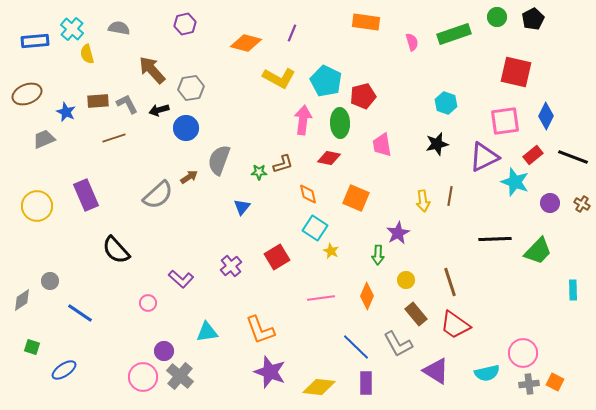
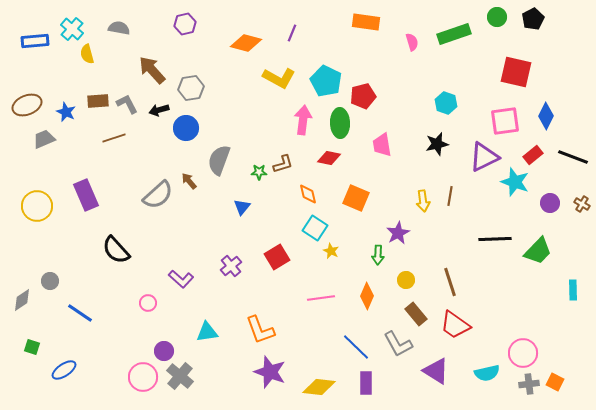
brown ellipse at (27, 94): moved 11 px down
brown arrow at (189, 177): moved 4 px down; rotated 96 degrees counterclockwise
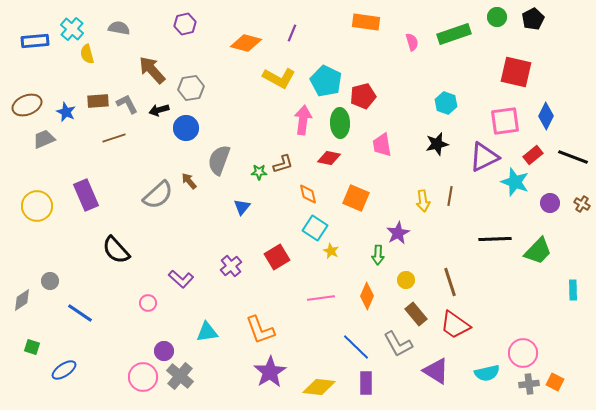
purple star at (270, 372): rotated 20 degrees clockwise
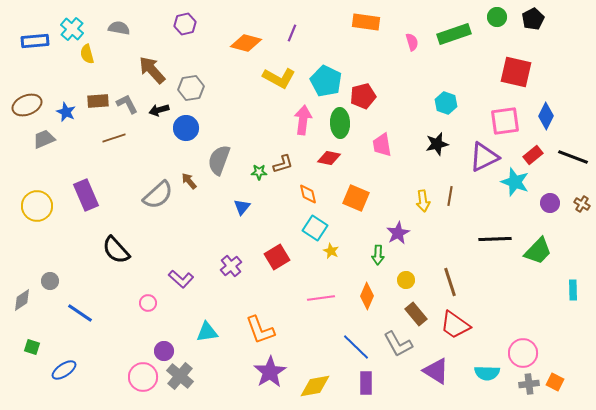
cyan semicircle at (487, 373): rotated 15 degrees clockwise
yellow diamond at (319, 387): moved 4 px left, 1 px up; rotated 16 degrees counterclockwise
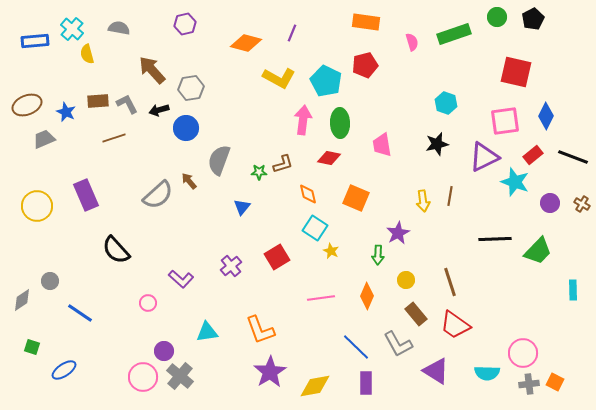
red pentagon at (363, 96): moved 2 px right, 31 px up
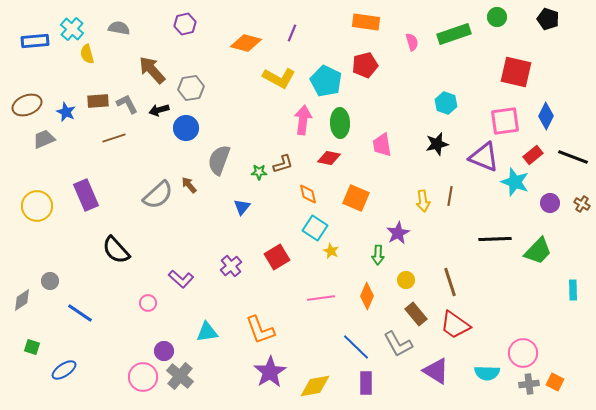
black pentagon at (533, 19): moved 15 px right; rotated 25 degrees counterclockwise
purple triangle at (484, 157): rotated 48 degrees clockwise
brown arrow at (189, 181): moved 4 px down
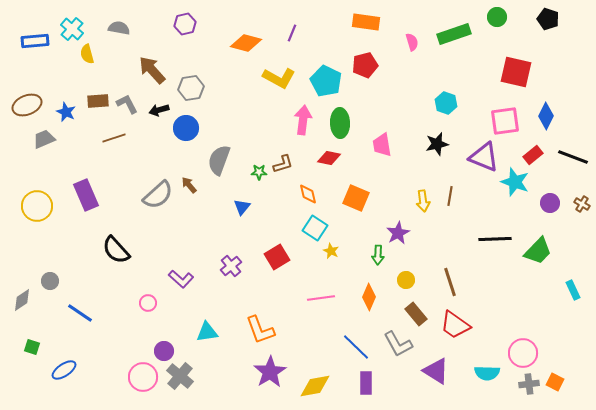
cyan rectangle at (573, 290): rotated 24 degrees counterclockwise
orange diamond at (367, 296): moved 2 px right, 1 px down
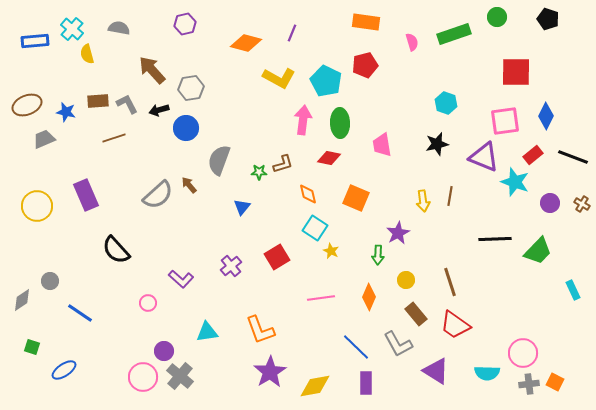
red square at (516, 72): rotated 12 degrees counterclockwise
blue star at (66, 112): rotated 12 degrees counterclockwise
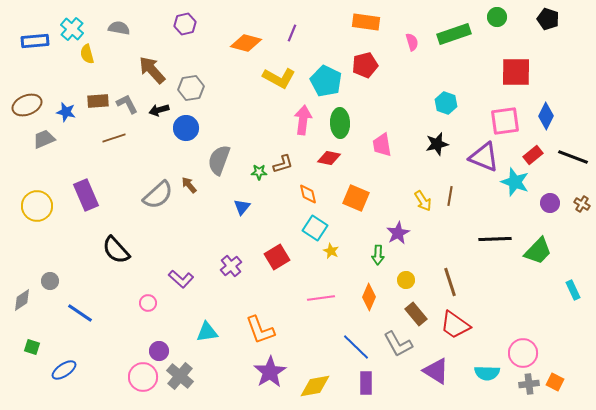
yellow arrow at (423, 201): rotated 25 degrees counterclockwise
purple circle at (164, 351): moved 5 px left
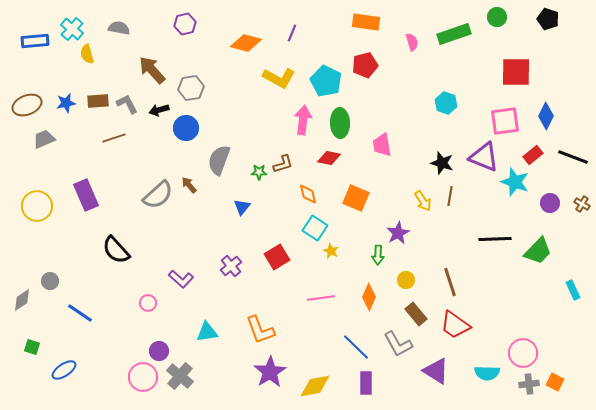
blue star at (66, 112): moved 9 px up; rotated 24 degrees counterclockwise
black star at (437, 144): moved 5 px right, 19 px down; rotated 30 degrees clockwise
